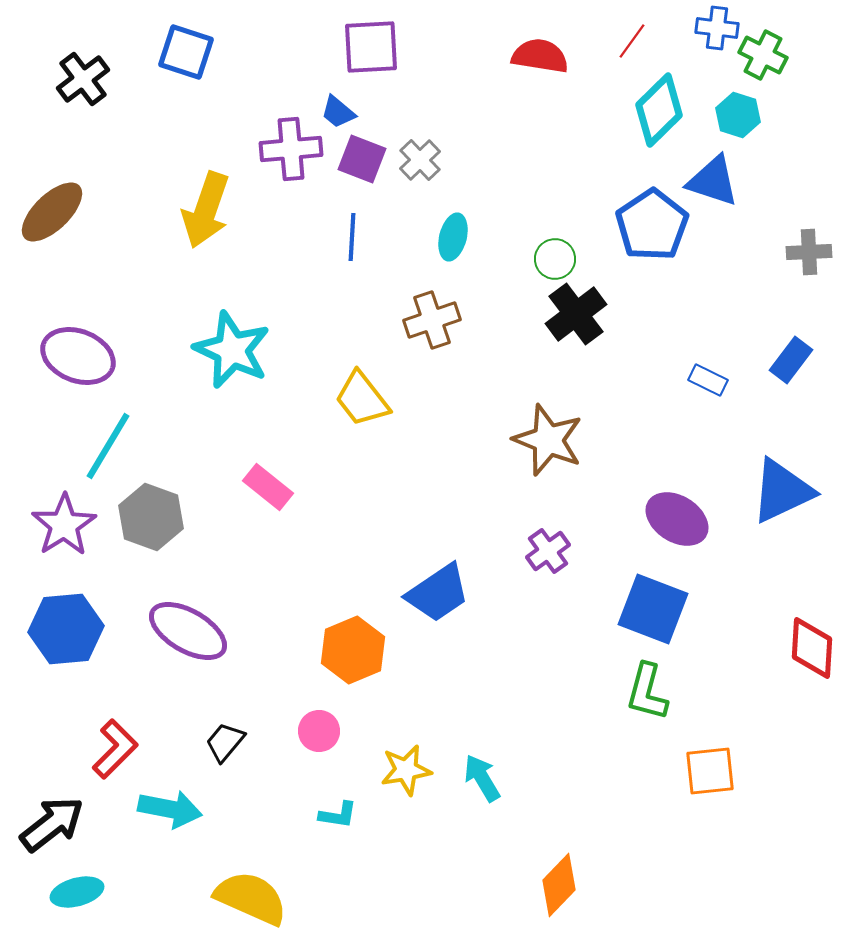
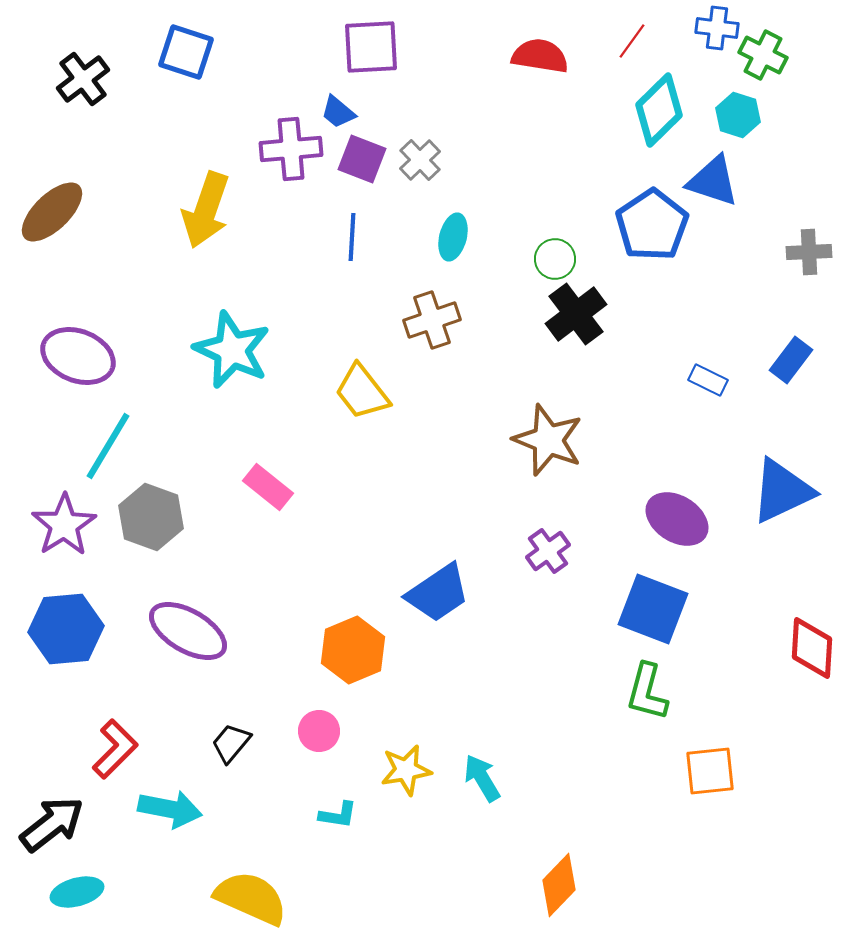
yellow trapezoid at (362, 399): moved 7 px up
black trapezoid at (225, 742): moved 6 px right, 1 px down
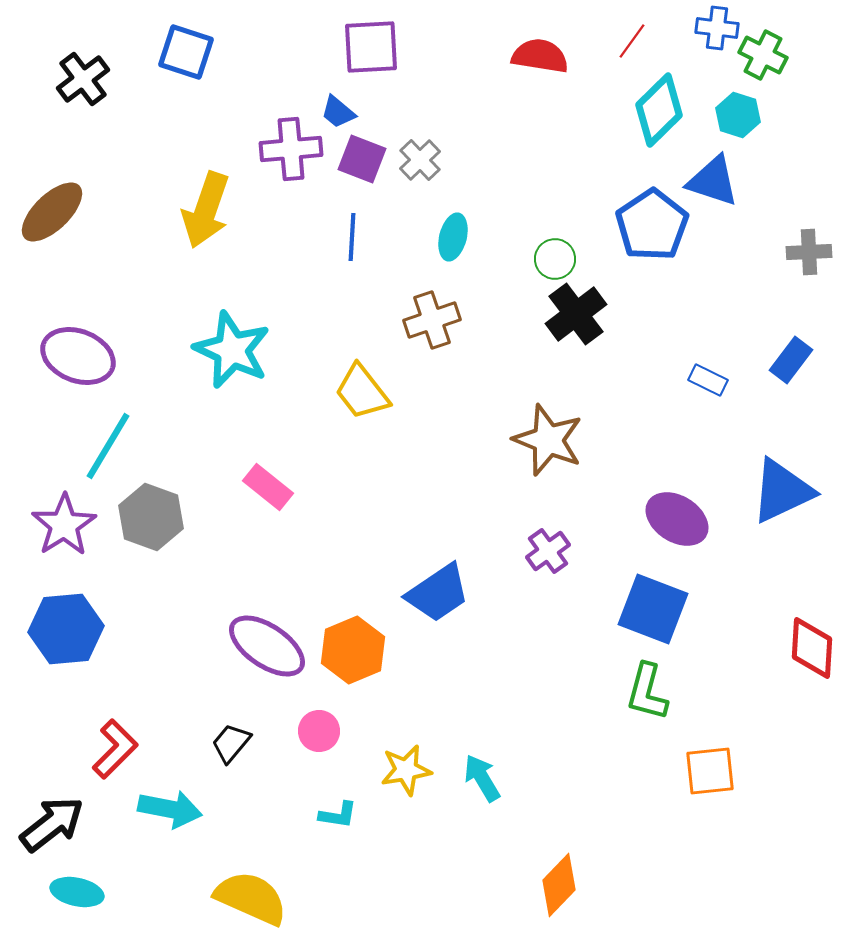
purple ellipse at (188, 631): moved 79 px right, 15 px down; rotated 4 degrees clockwise
cyan ellipse at (77, 892): rotated 27 degrees clockwise
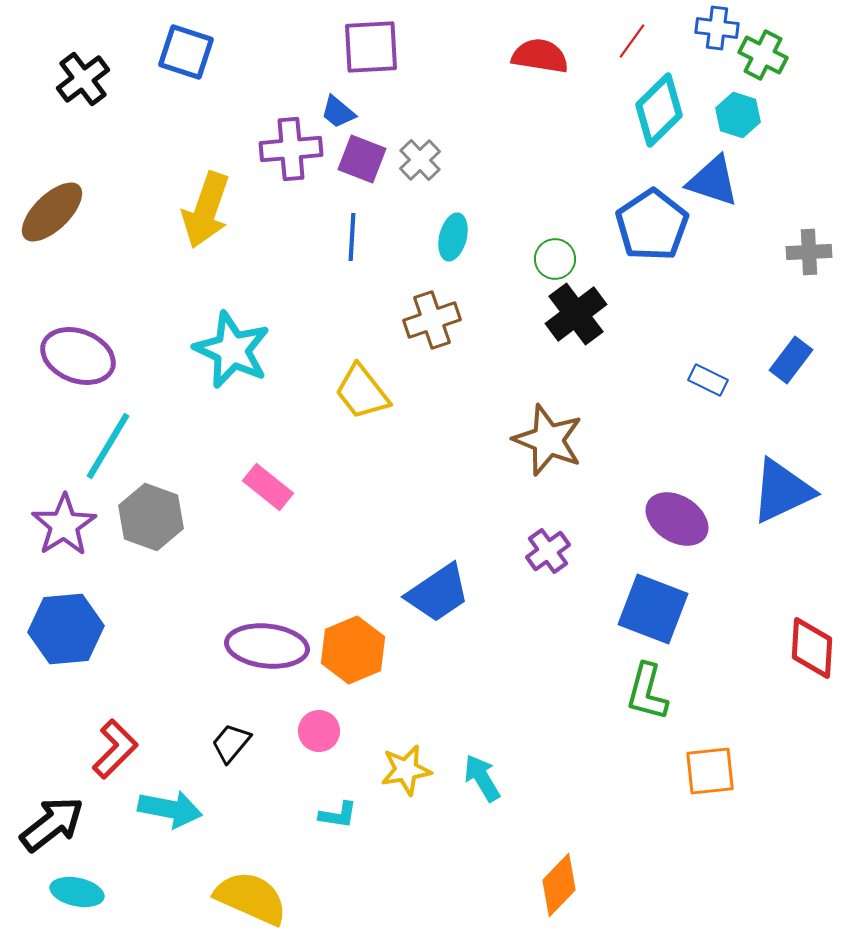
purple ellipse at (267, 646): rotated 28 degrees counterclockwise
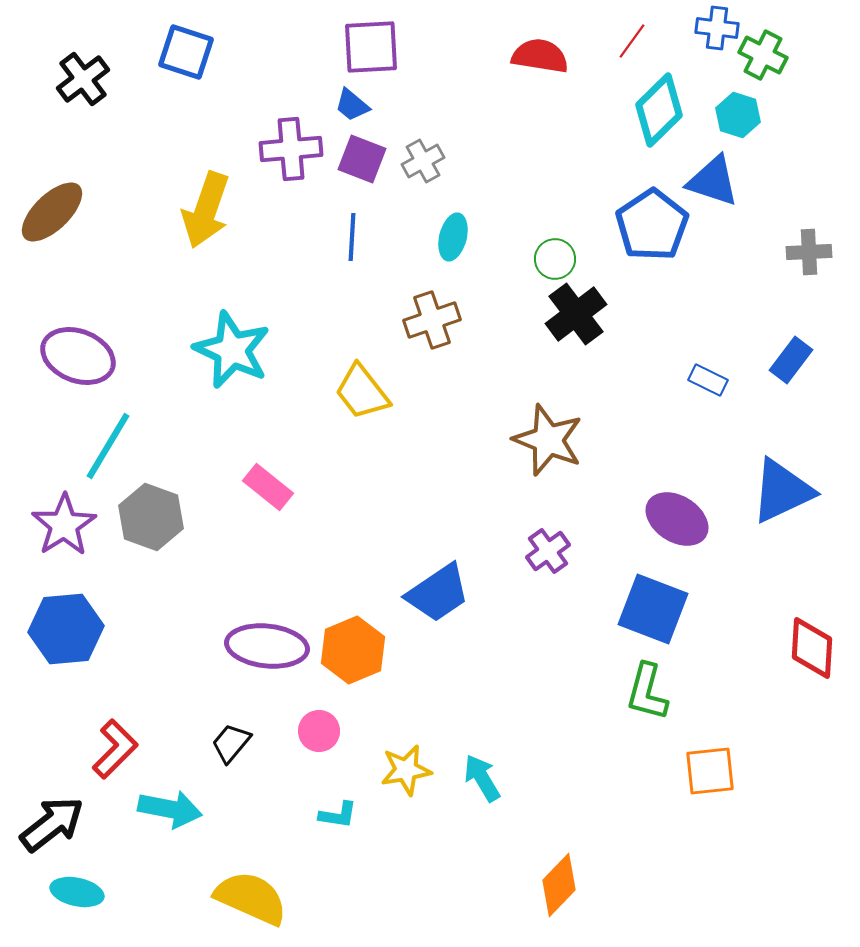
blue trapezoid at (338, 112): moved 14 px right, 7 px up
gray cross at (420, 160): moved 3 px right, 1 px down; rotated 15 degrees clockwise
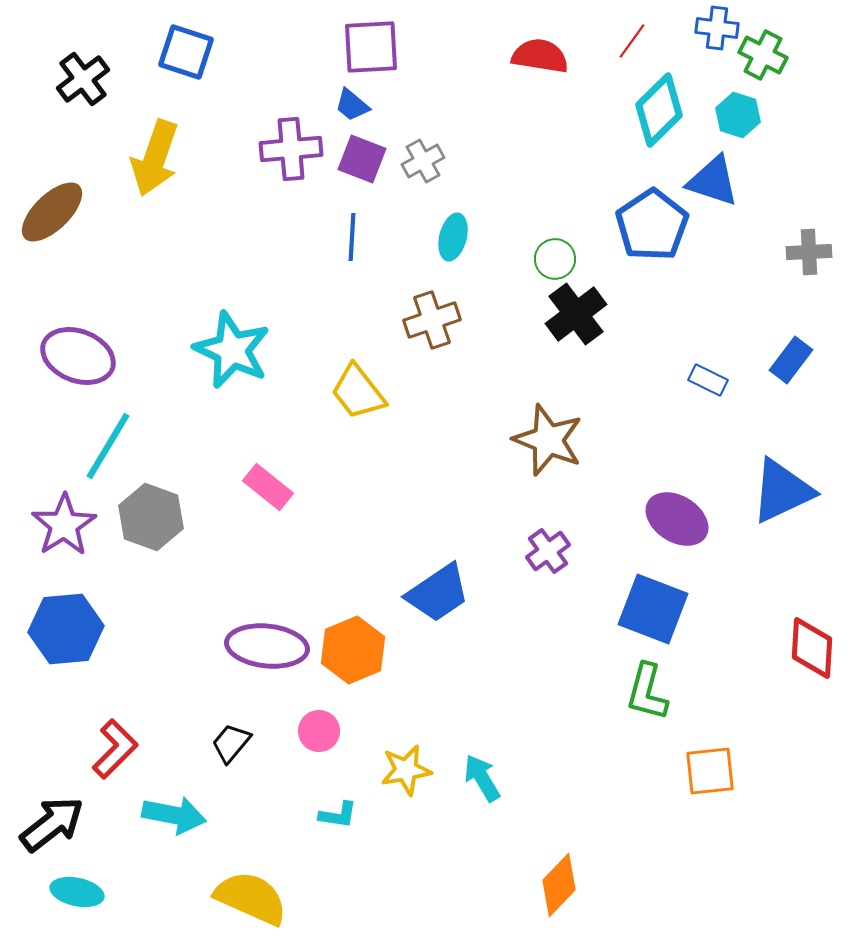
yellow arrow at (206, 210): moved 51 px left, 52 px up
yellow trapezoid at (362, 392): moved 4 px left
cyan arrow at (170, 809): moved 4 px right, 6 px down
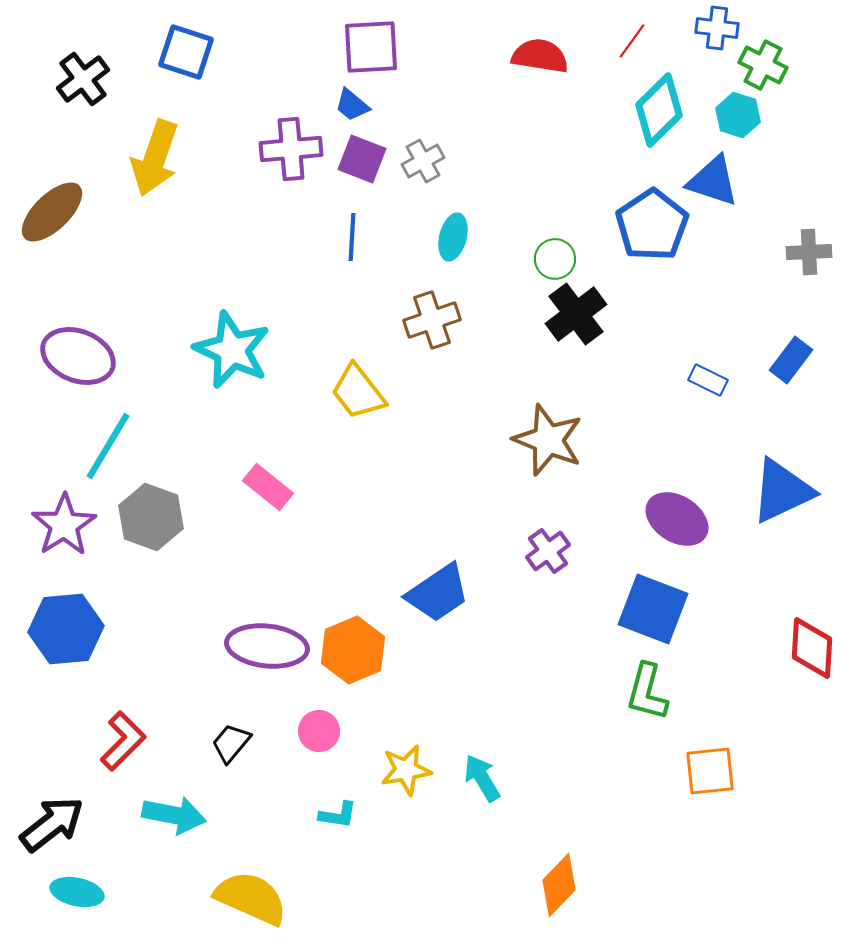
green cross at (763, 55): moved 10 px down
red L-shape at (115, 749): moved 8 px right, 8 px up
